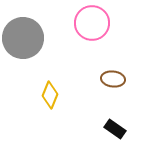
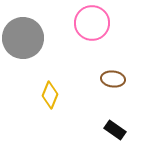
black rectangle: moved 1 px down
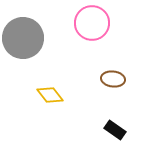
yellow diamond: rotated 60 degrees counterclockwise
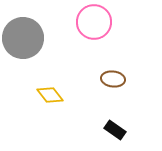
pink circle: moved 2 px right, 1 px up
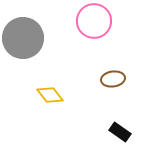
pink circle: moved 1 px up
brown ellipse: rotated 15 degrees counterclockwise
black rectangle: moved 5 px right, 2 px down
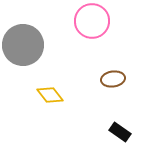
pink circle: moved 2 px left
gray circle: moved 7 px down
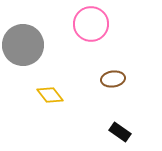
pink circle: moved 1 px left, 3 px down
